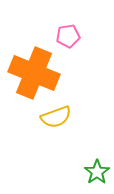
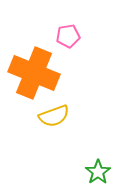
yellow semicircle: moved 2 px left, 1 px up
green star: moved 1 px right
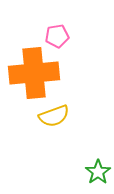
pink pentagon: moved 11 px left
orange cross: rotated 27 degrees counterclockwise
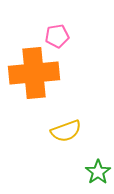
yellow semicircle: moved 12 px right, 15 px down
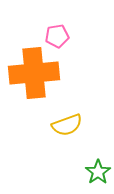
yellow semicircle: moved 1 px right, 6 px up
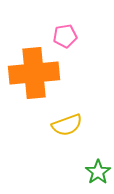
pink pentagon: moved 8 px right
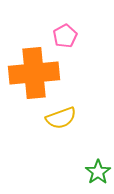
pink pentagon: rotated 20 degrees counterclockwise
yellow semicircle: moved 6 px left, 7 px up
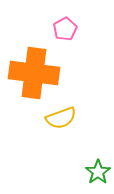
pink pentagon: moved 7 px up
orange cross: rotated 12 degrees clockwise
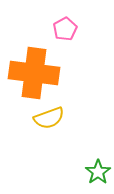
yellow semicircle: moved 12 px left
